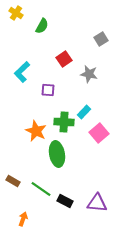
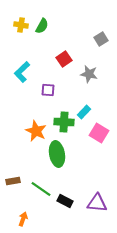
yellow cross: moved 5 px right, 12 px down; rotated 24 degrees counterclockwise
pink square: rotated 18 degrees counterclockwise
brown rectangle: rotated 40 degrees counterclockwise
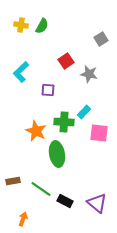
red square: moved 2 px right, 2 px down
cyan L-shape: moved 1 px left
pink square: rotated 24 degrees counterclockwise
purple triangle: rotated 35 degrees clockwise
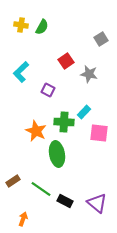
green semicircle: moved 1 px down
purple square: rotated 24 degrees clockwise
brown rectangle: rotated 24 degrees counterclockwise
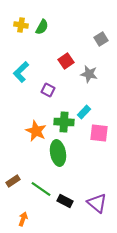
green ellipse: moved 1 px right, 1 px up
